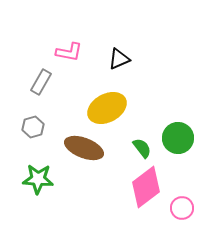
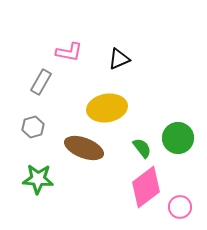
yellow ellipse: rotated 18 degrees clockwise
pink circle: moved 2 px left, 1 px up
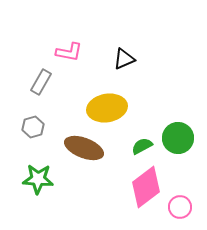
black triangle: moved 5 px right
green semicircle: moved 2 px up; rotated 80 degrees counterclockwise
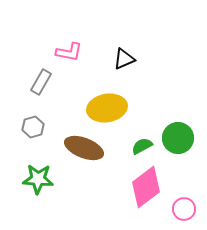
pink circle: moved 4 px right, 2 px down
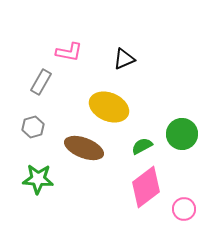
yellow ellipse: moved 2 px right, 1 px up; rotated 33 degrees clockwise
green circle: moved 4 px right, 4 px up
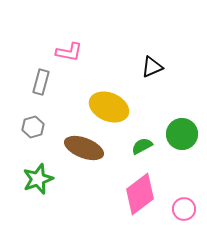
black triangle: moved 28 px right, 8 px down
gray rectangle: rotated 15 degrees counterclockwise
green star: rotated 24 degrees counterclockwise
pink diamond: moved 6 px left, 7 px down
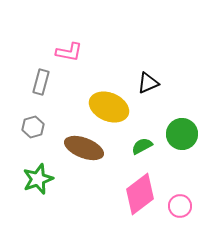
black triangle: moved 4 px left, 16 px down
pink circle: moved 4 px left, 3 px up
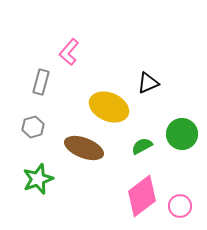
pink L-shape: rotated 120 degrees clockwise
pink diamond: moved 2 px right, 2 px down
